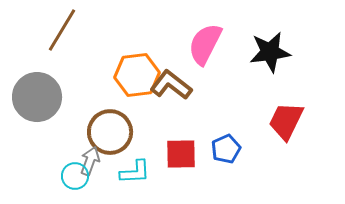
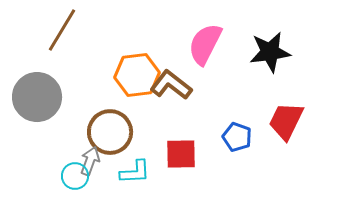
blue pentagon: moved 11 px right, 12 px up; rotated 28 degrees counterclockwise
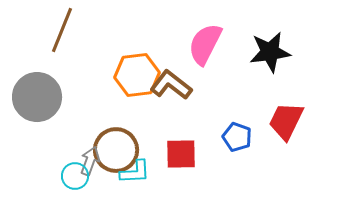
brown line: rotated 9 degrees counterclockwise
brown circle: moved 6 px right, 18 px down
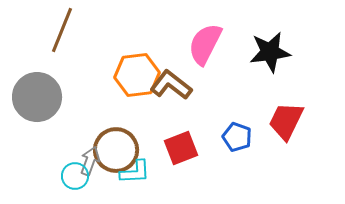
red square: moved 6 px up; rotated 20 degrees counterclockwise
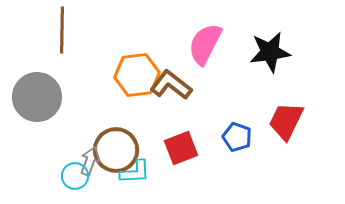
brown line: rotated 21 degrees counterclockwise
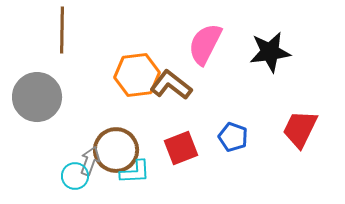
red trapezoid: moved 14 px right, 8 px down
blue pentagon: moved 4 px left
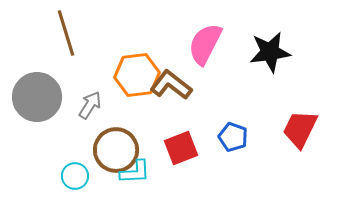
brown line: moved 4 px right, 3 px down; rotated 18 degrees counterclockwise
gray arrow: moved 56 px up; rotated 12 degrees clockwise
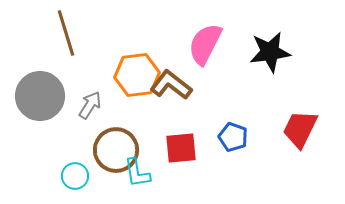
gray circle: moved 3 px right, 1 px up
red square: rotated 16 degrees clockwise
cyan L-shape: moved 2 px right, 1 px down; rotated 84 degrees clockwise
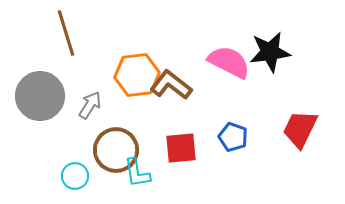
pink semicircle: moved 24 px right, 18 px down; rotated 90 degrees clockwise
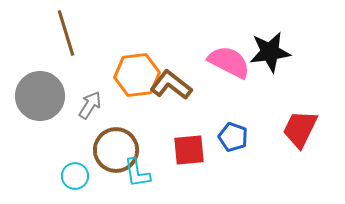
red square: moved 8 px right, 2 px down
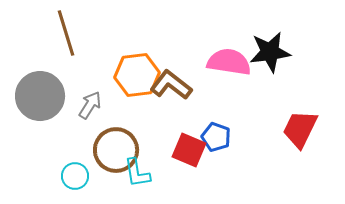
pink semicircle: rotated 18 degrees counterclockwise
blue pentagon: moved 17 px left
red square: rotated 28 degrees clockwise
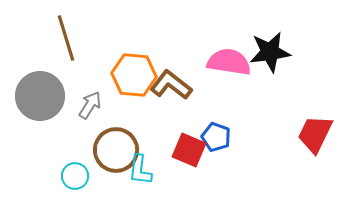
brown line: moved 5 px down
orange hexagon: moved 3 px left; rotated 12 degrees clockwise
red trapezoid: moved 15 px right, 5 px down
cyan L-shape: moved 3 px right, 3 px up; rotated 16 degrees clockwise
